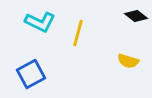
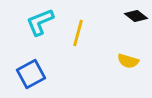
cyan L-shape: rotated 132 degrees clockwise
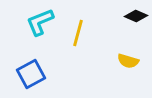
black diamond: rotated 15 degrees counterclockwise
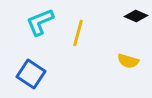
blue square: rotated 28 degrees counterclockwise
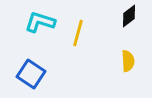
black diamond: moved 7 px left; rotated 60 degrees counterclockwise
cyan L-shape: rotated 40 degrees clockwise
yellow semicircle: rotated 110 degrees counterclockwise
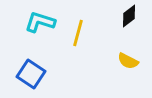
yellow semicircle: rotated 120 degrees clockwise
